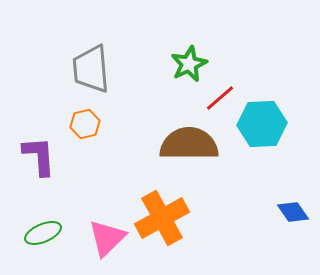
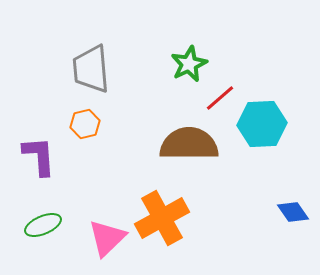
green ellipse: moved 8 px up
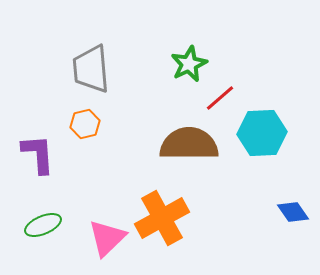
cyan hexagon: moved 9 px down
purple L-shape: moved 1 px left, 2 px up
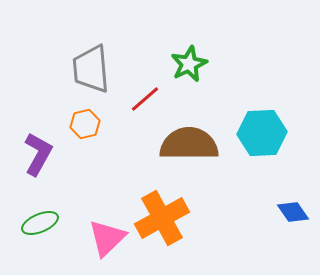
red line: moved 75 px left, 1 px down
purple L-shape: rotated 33 degrees clockwise
green ellipse: moved 3 px left, 2 px up
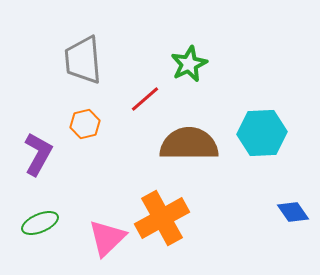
gray trapezoid: moved 8 px left, 9 px up
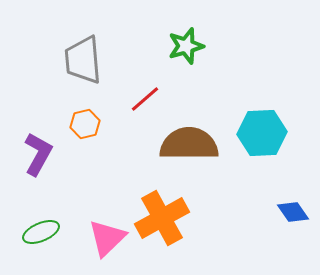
green star: moved 3 px left, 18 px up; rotated 9 degrees clockwise
green ellipse: moved 1 px right, 9 px down
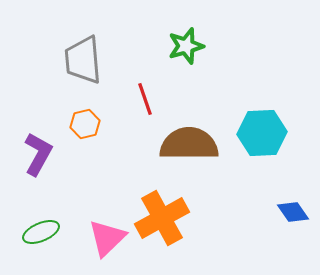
red line: rotated 68 degrees counterclockwise
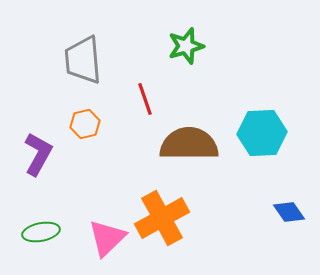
blue diamond: moved 4 px left
green ellipse: rotated 12 degrees clockwise
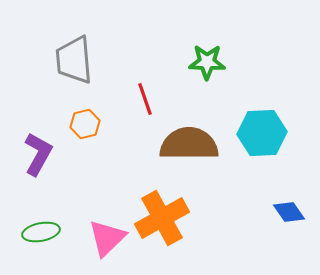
green star: moved 21 px right, 16 px down; rotated 18 degrees clockwise
gray trapezoid: moved 9 px left
